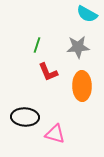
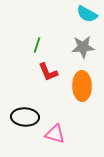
gray star: moved 5 px right
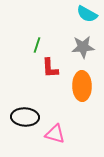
red L-shape: moved 2 px right, 4 px up; rotated 20 degrees clockwise
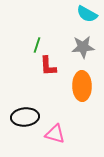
red L-shape: moved 2 px left, 2 px up
black ellipse: rotated 8 degrees counterclockwise
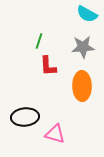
green line: moved 2 px right, 4 px up
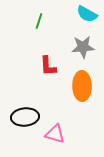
green line: moved 20 px up
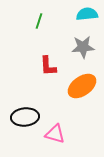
cyan semicircle: rotated 145 degrees clockwise
orange ellipse: rotated 56 degrees clockwise
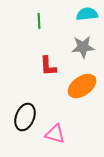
green line: rotated 21 degrees counterclockwise
black ellipse: rotated 64 degrees counterclockwise
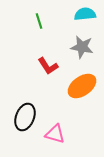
cyan semicircle: moved 2 px left
green line: rotated 14 degrees counterclockwise
gray star: moved 1 px left; rotated 15 degrees clockwise
red L-shape: rotated 30 degrees counterclockwise
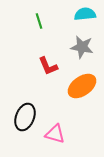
red L-shape: rotated 10 degrees clockwise
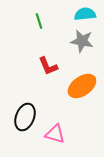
gray star: moved 6 px up
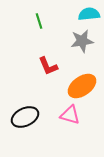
cyan semicircle: moved 4 px right
gray star: rotated 20 degrees counterclockwise
black ellipse: rotated 44 degrees clockwise
pink triangle: moved 15 px right, 19 px up
